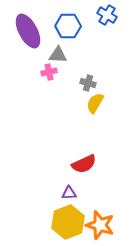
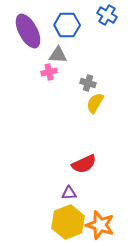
blue hexagon: moved 1 px left, 1 px up
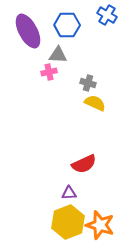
yellow semicircle: rotated 85 degrees clockwise
